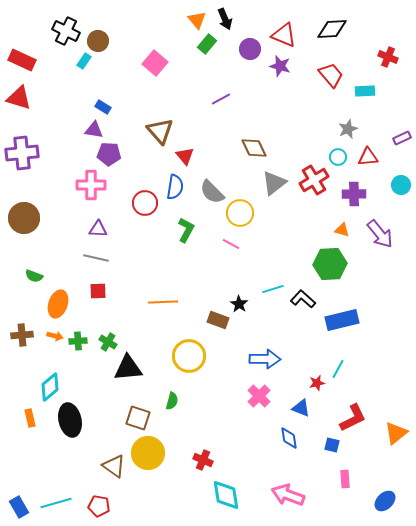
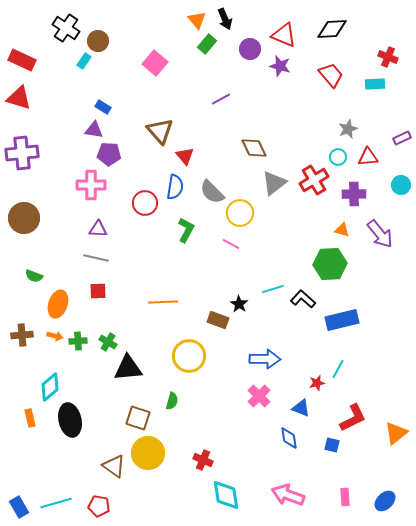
black cross at (66, 31): moved 3 px up; rotated 8 degrees clockwise
cyan rectangle at (365, 91): moved 10 px right, 7 px up
pink rectangle at (345, 479): moved 18 px down
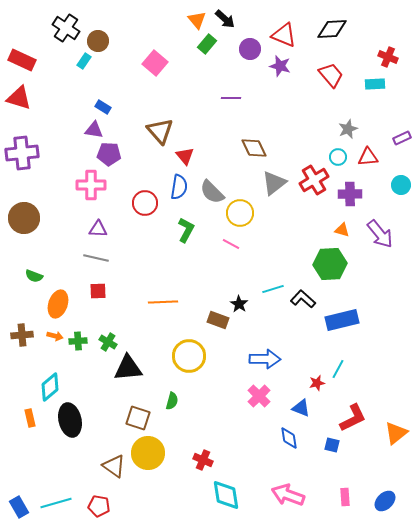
black arrow at (225, 19): rotated 25 degrees counterclockwise
purple line at (221, 99): moved 10 px right, 1 px up; rotated 30 degrees clockwise
blue semicircle at (175, 187): moved 4 px right
purple cross at (354, 194): moved 4 px left
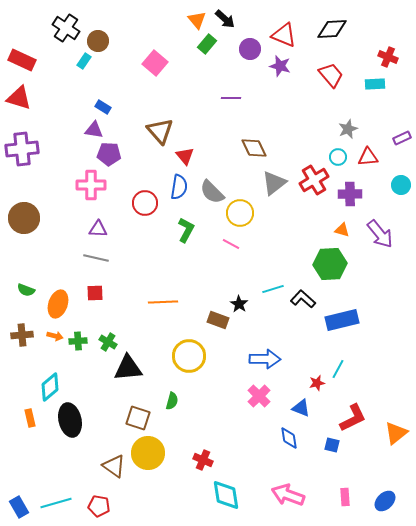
purple cross at (22, 153): moved 4 px up
green semicircle at (34, 276): moved 8 px left, 14 px down
red square at (98, 291): moved 3 px left, 2 px down
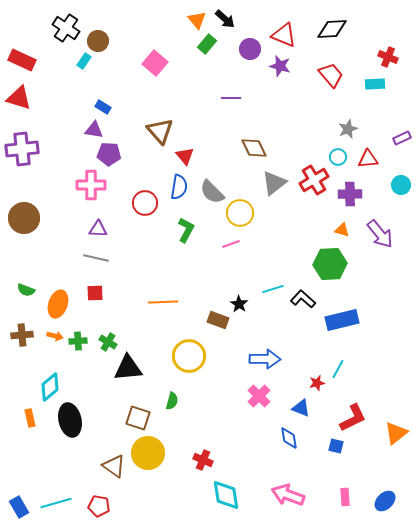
red triangle at (368, 157): moved 2 px down
pink line at (231, 244): rotated 48 degrees counterclockwise
blue square at (332, 445): moved 4 px right, 1 px down
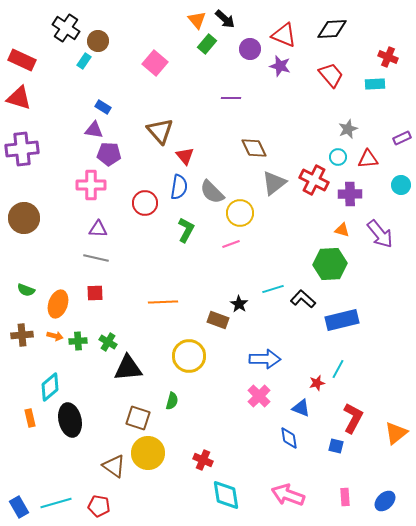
red cross at (314, 180): rotated 32 degrees counterclockwise
red L-shape at (353, 418): rotated 36 degrees counterclockwise
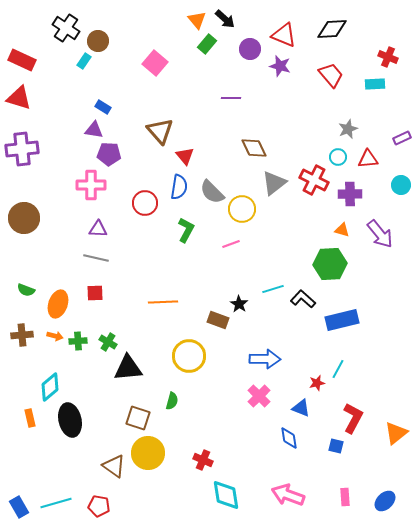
yellow circle at (240, 213): moved 2 px right, 4 px up
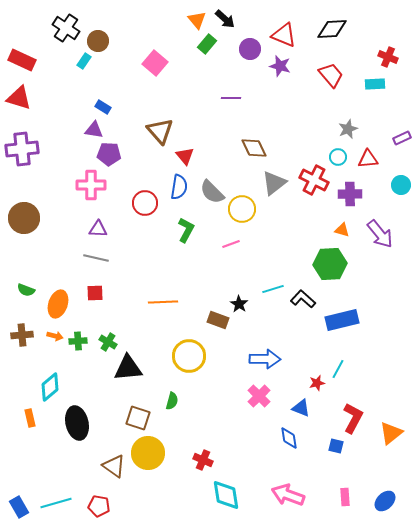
black ellipse at (70, 420): moved 7 px right, 3 px down
orange triangle at (396, 433): moved 5 px left
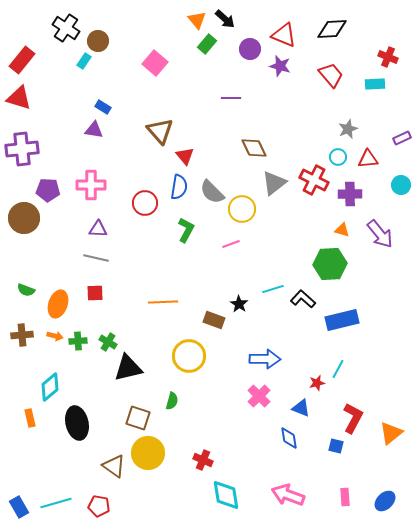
red rectangle at (22, 60): rotated 76 degrees counterclockwise
purple pentagon at (109, 154): moved 61 px left, 36 px down
brown rectangle at (218, 320): moved 4 px left
black triangle at (128, 368): rotated 8 degrees counterclockwise
